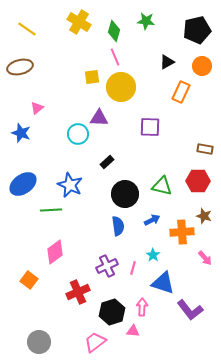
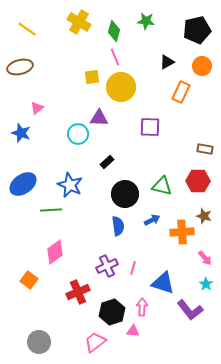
cyan star at (153, 255): moved 53 px right, 29 px down
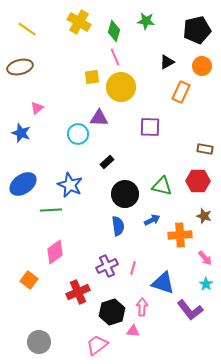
orange cross at (182, 232): moved 2 px left, 3 px down
pink trapezoid at (95, 342): moved 2 px right, 3 px down
